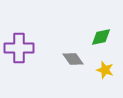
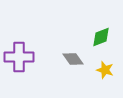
green diamond: rotated 10 degrees counterclockwise
purple cross: moved 9 px down
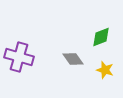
purple cross: rotated 16 degrees clockwise
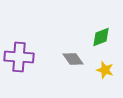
purple cross: rotated 12 degrees counterclockwise
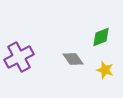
purple cross: rotated 32 degrees counterclockwise
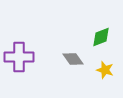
purple cross: rotated 28 degrees clockwise
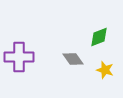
green diamond: moved 2 px left
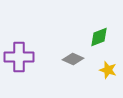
gray diamond: rotated 30 degrees counterclockwise
yellow star: moved 3 px right
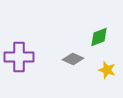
yellow star: moved 1 px left
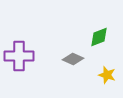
purple cross: moved 1 px up
yellow star: moved 5 px down
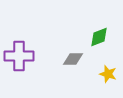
gray diamond: rotated 25 degrees counterclockwise
yellow star: moved 1 px right, 1 px up
